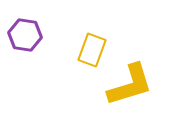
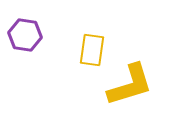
yellow rectangle: rotated 12 degrees counterclockwise
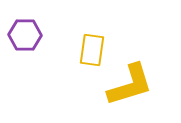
purple hexagon: rotated 8 degrees counterclockwise
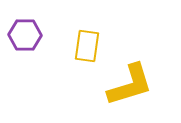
yellow rectangle: moved 5 px left, 4 px up
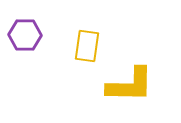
yellow L-shape: rotated 18 degrees clockwise
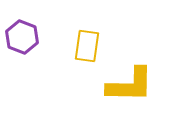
purple hexagon: moved 3 px left, 2 px down; rotated 20 degrees clockwise
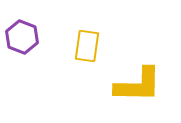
yellow L-shape: moved 8 px right
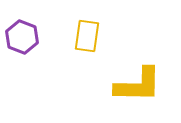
yellow rectangle: moved 10 px up
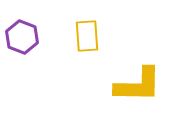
yellow rectangle: rotated 12 degrees counterclockwise
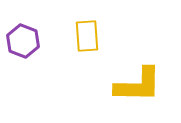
purple hexagon: moved 1 px right, 4 px down
